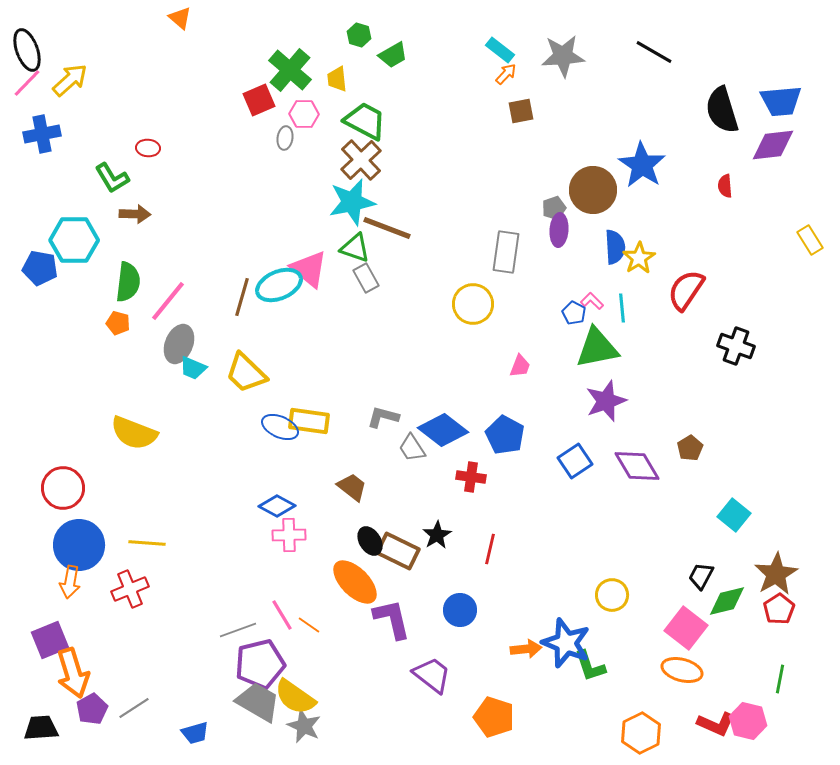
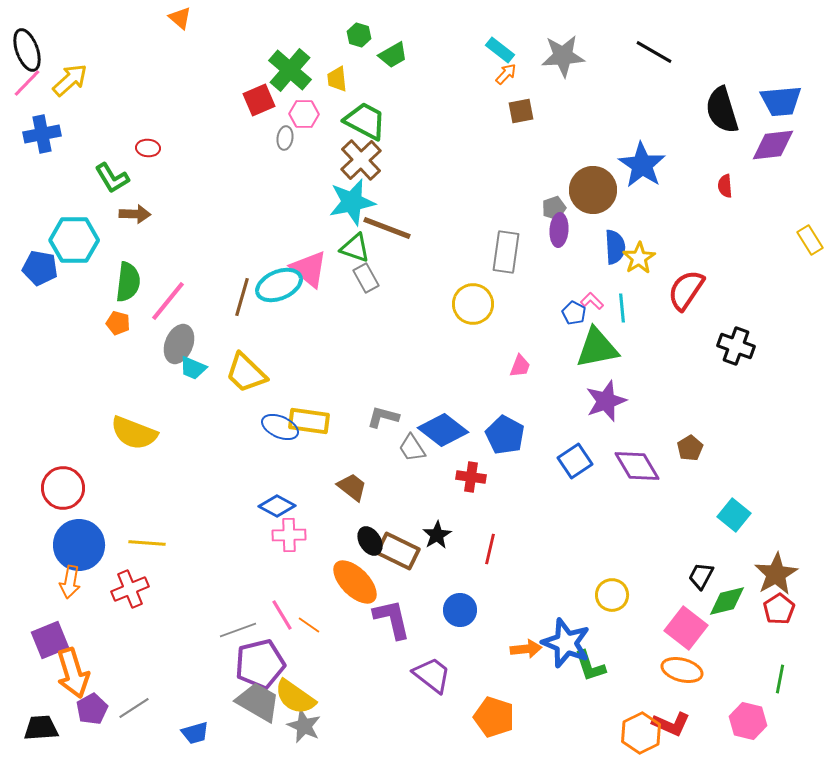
red L-shape at (716, 724): moved 45 px left
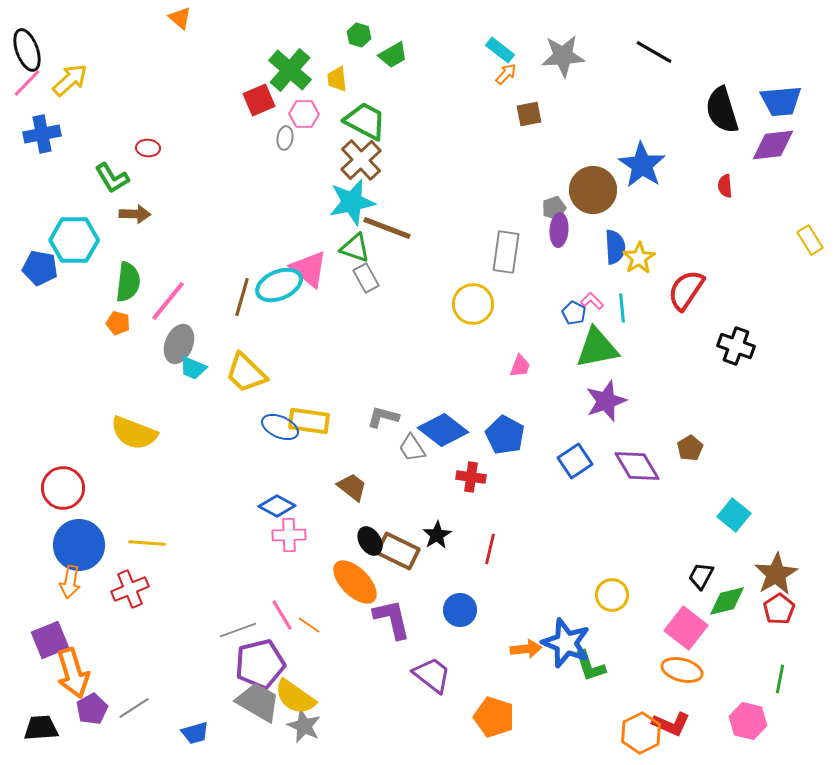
brown square at (521, 111): moved 8 px right, 3 px down
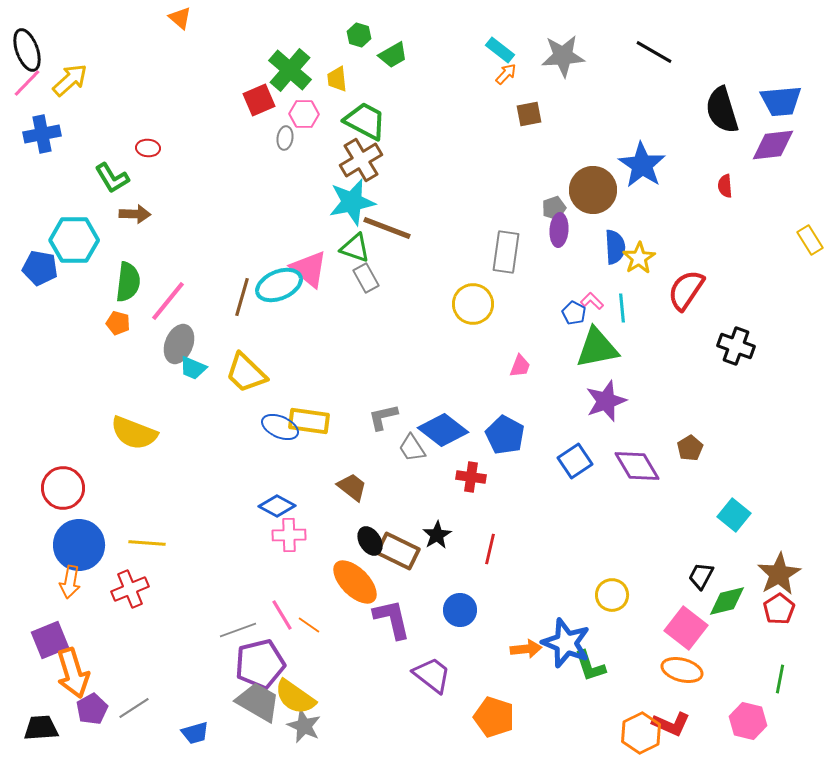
brown cross at (361, 160): rotated 12 degrees clockwise
gray L-shape at (383, 417): rotated 28 degrees counterclockwise
brown star at (776, 574): moved 3 px right
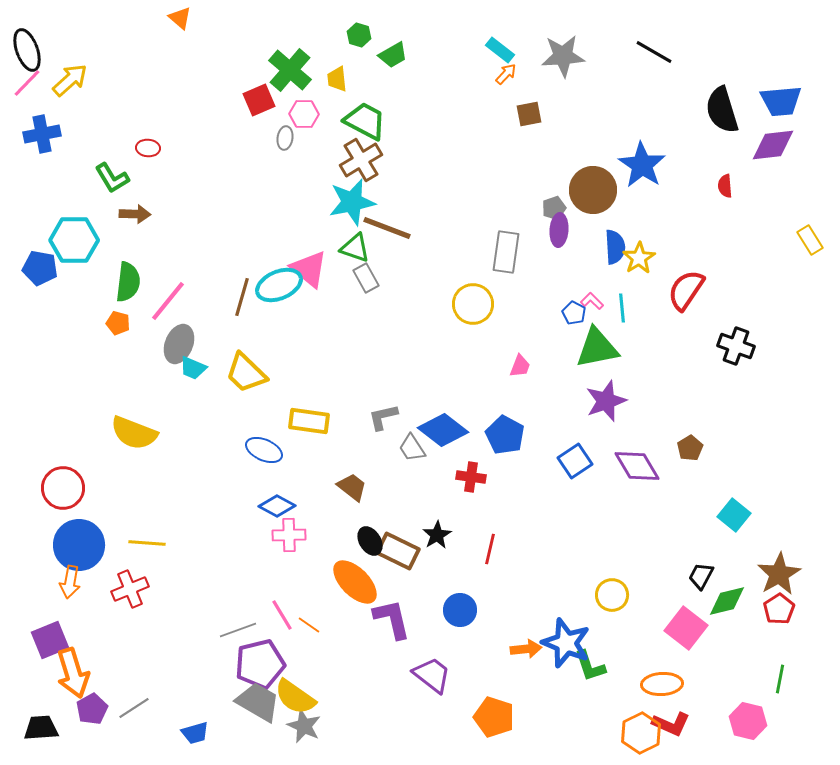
blue ellipse at (280, 427): moved 16 px left, 23 px down
orange ellipse at (682, 670): moved 20 px left, 14 px down; rotated 18 degrees counterclockwise
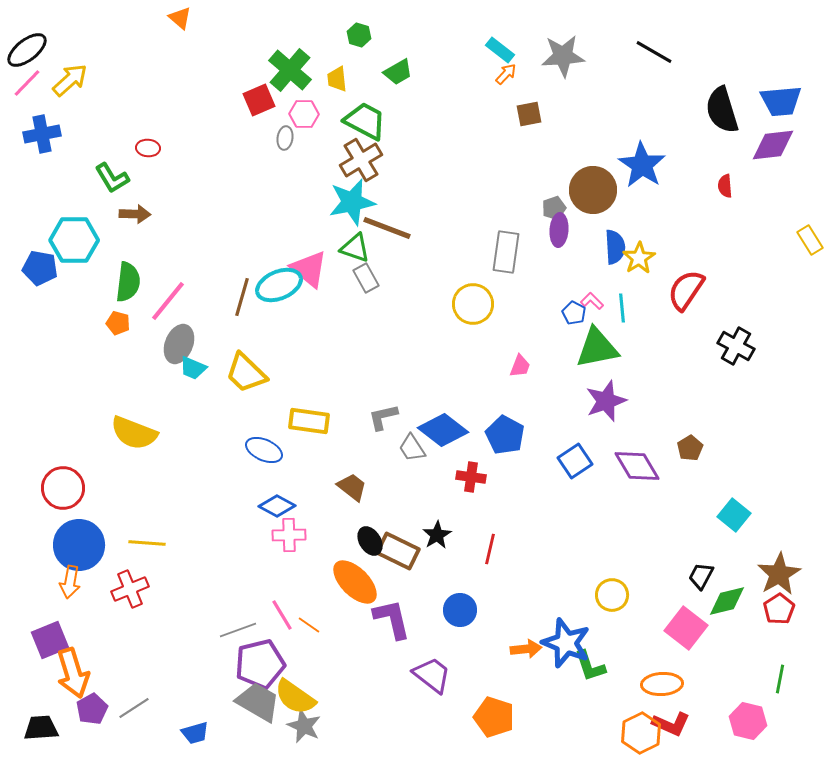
black ellipse at (27, 50): rotated 72 degrees clockwise
green trapezoid at (393, 55): moved 5 px right, 17 px down
black cross at (736, 346): rotated 9 degrees clockwise
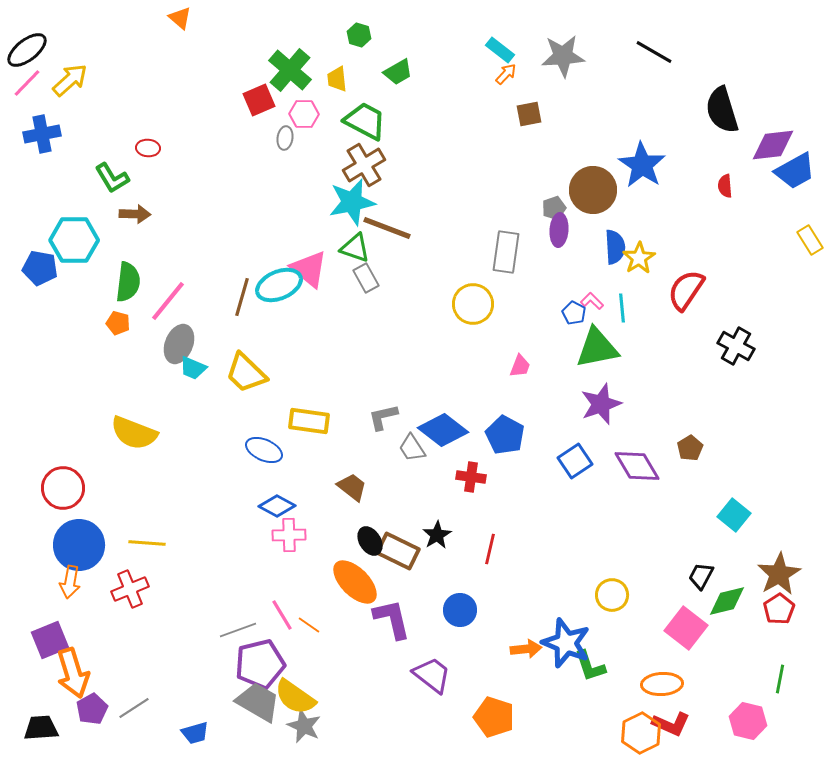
blue trapezoid at (781, 101): moved 14 px right, 70 px down; rotated 24 degrees counterclockwise
brown cross at (361, 160): moved 3 px right, 5 px down
purple star at (606, 401): moved 5 px left, 3 px down
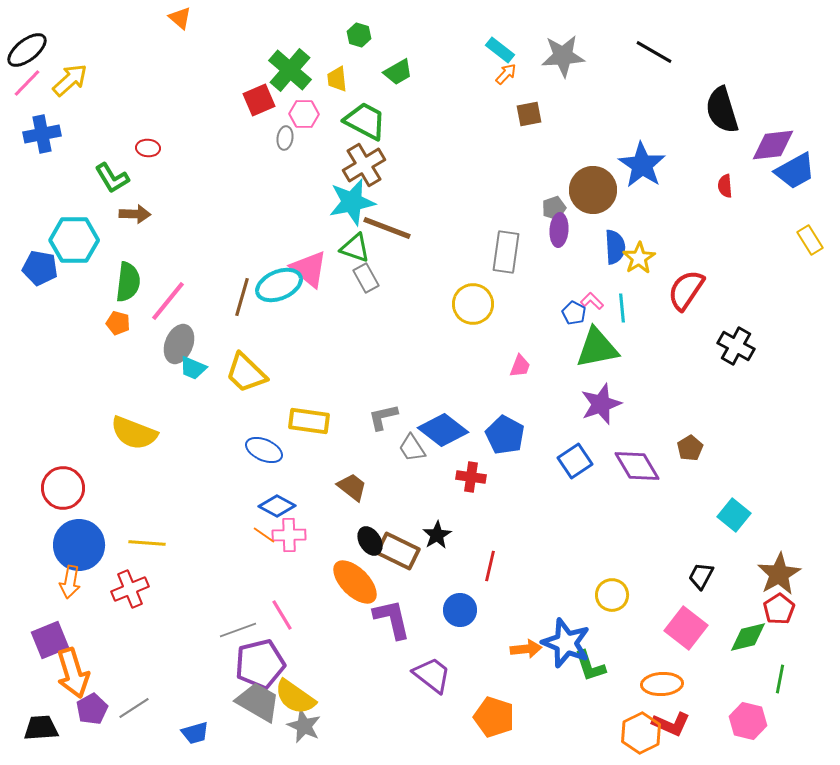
red line at (490, 549): moved 17 px down
green diamond at (727, 601): moved 21 px right, 36 px down
orange line at (309, 625): moved 45 px left, 90 px up
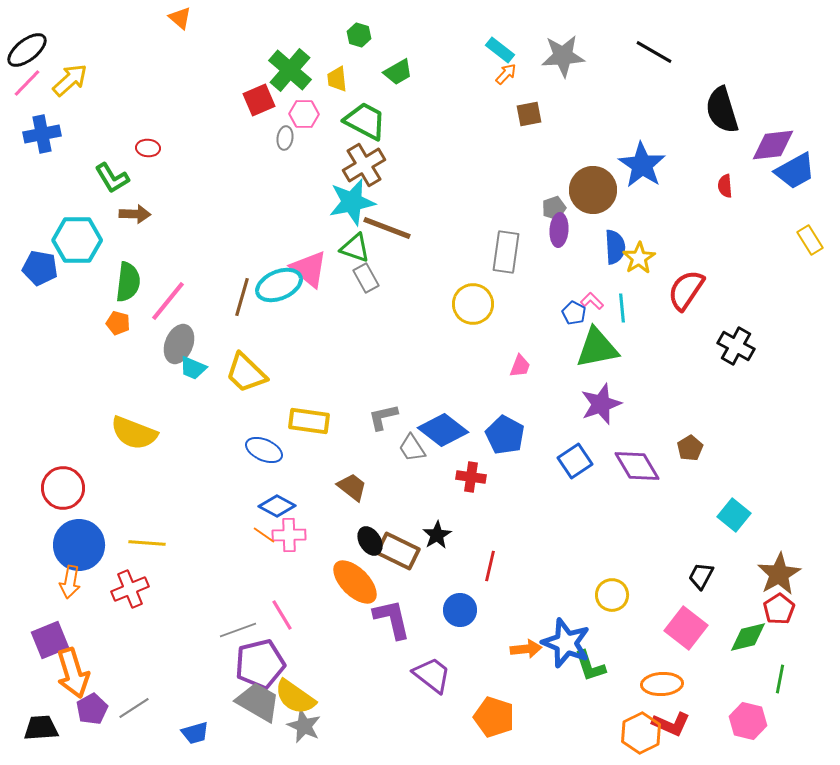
cyan hexagon at (74, 240): moved 3 px right
